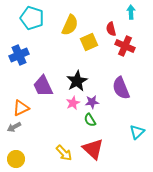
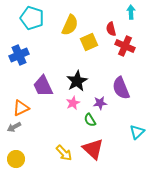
purple star: moved 8 px right, 1 px down
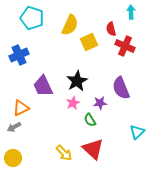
yellow circle: moved 3 px left, 1 px up
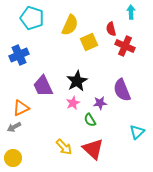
purple semicircle: moved 1 px right, 2 px down
yellow arrow: moved 6 px up
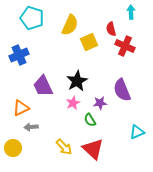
gray arrow: moved 17 px right; rotated 24 degrees clockwise
cyan triangle: rotated 21 degrees clockwise
yellow circle: moved 10 px up
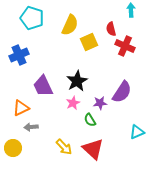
cyan arrow: moved 2 px up
purple semicircle: moved 2 px down; rotated 125 degrees counterclockwise
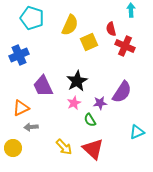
pink star: moved 1 px right
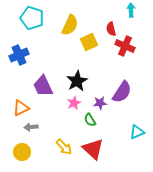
yellow circle: moved 9 px right, 4 px down
